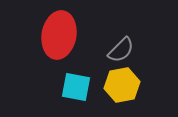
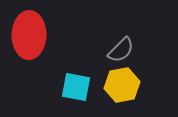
red ellipse: moved 30 px left; rotated 9 degrees counterclockwise
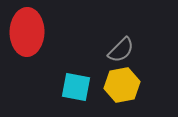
red ellipse: moved 2 px left, 3 px up
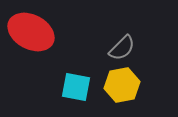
red ellipse: moved 4 px right; rotated 63 degrees counterclockwise
gray semicircle: moved 1 px right, 2 px up
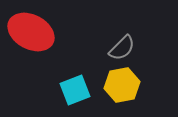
cyan square: moved 1 px left, 3 px down; rotated 32 degrees counterclockwise
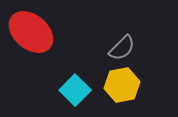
red ellipse: rotated 12 degrees clockwise
cyan square: rotated 24 degrees counterclockwise
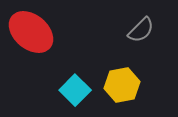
gray semicircle: moved 19 px right, 18 px up
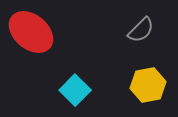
yellow hexagon: moved 26 px right
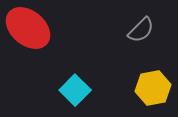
red ellipse: moved 3 px left, 4 px up
yellow hexagon: moved 5 px right, 3 px down
